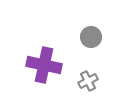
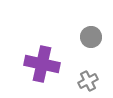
purple cross: moved 2 px left, 1 px up
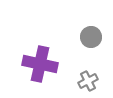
purple cross: moved 2 px left
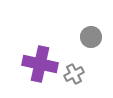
gray cross: moved 14 px left, 7 px up
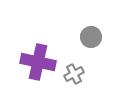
purple cross: moved 2 px left, 2 px up
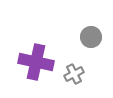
purple cross: moved 2 px left
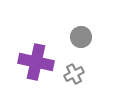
gray circle: moved 10 px left
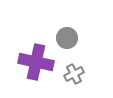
gray circle: moved 14 px left, 1 px down
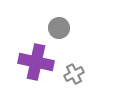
gray circle: moved 8 px left, 10 px up
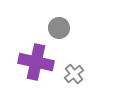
gray cross: rotated 12 degrees counterclockwise
